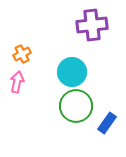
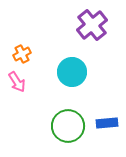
purple cross: rotated 32 degrees counterclockwise
pink arrow: rotated 135 degrees clockwise
green circle: moved 8 px left, 20 px down
blue rectangle: rotated 50 degrees clockwise
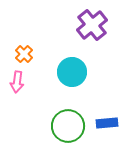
orange cross: moved 2 px right; rotated 18 degrees counterclockwise
pink arrow: rotated 40 degrees clockwise
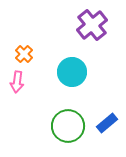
blue rectangle: rotated 35 degrees counterclockwise
